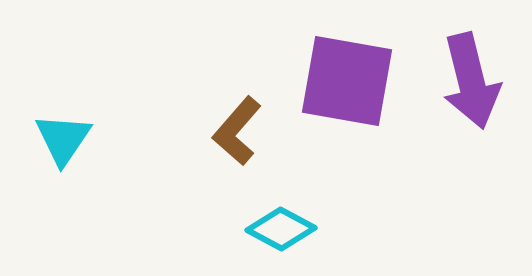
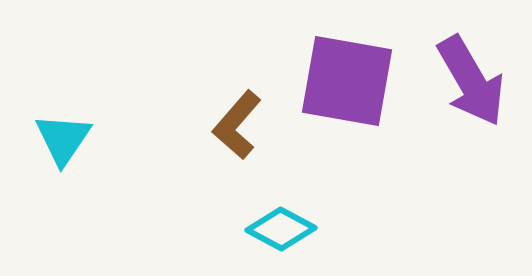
purple arrow: rotated 16 degrees counterclockwise
brown L-shape: moved 6 px up
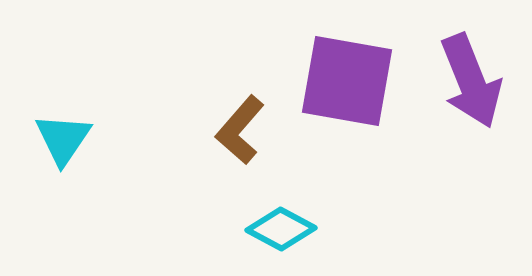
purple arrow: rotated 8 degrees clockwise
brown L-shape: moved 3 px right, 5 px down
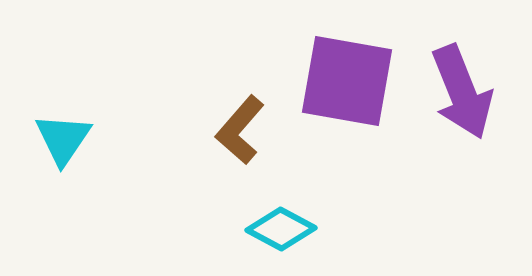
purple arrow: moved 9 px left, 11 px down
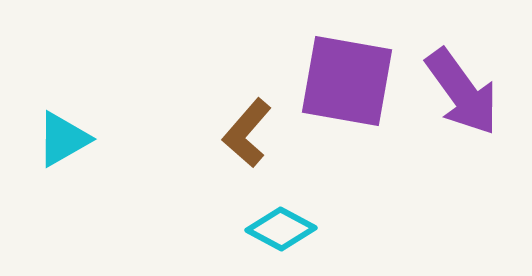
purple arrow: rotated 14 degrees counterclockwise
brown L-shape: moved 7 px right, 3 px down
cyan triangle: rotated 26 degrees clockwise
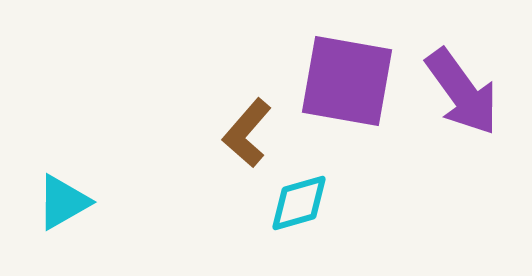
cyan triangle: moved 63 px down
cyan diamond: moved 18 px right, 26 px up; rotated 44 degrees counterclockwise
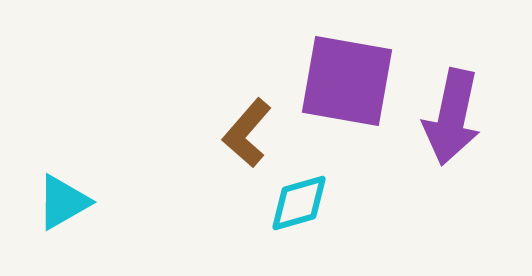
purple arrow: moved 10 px left, 25 px down; rotated 48 degrees clockwise
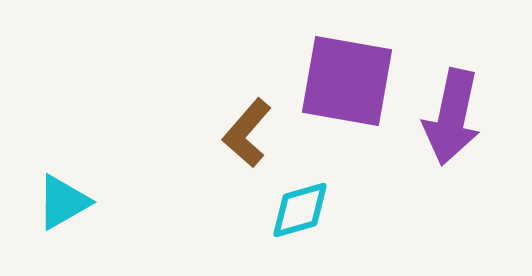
cyan diamond: moved 1 px right, 7 px down
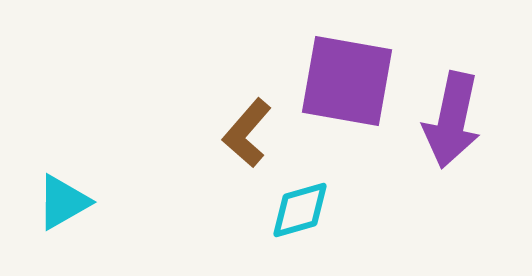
purple arrow: moved 3 px down
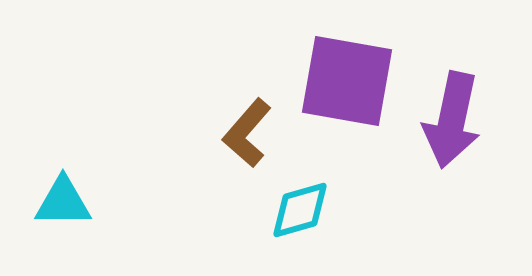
cyan triangle: rotated 30 degrees clockwise
